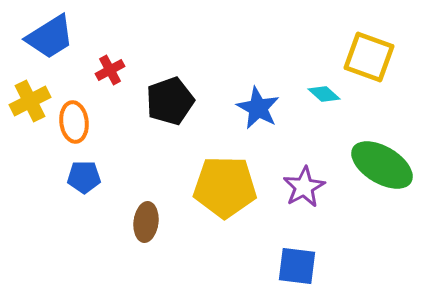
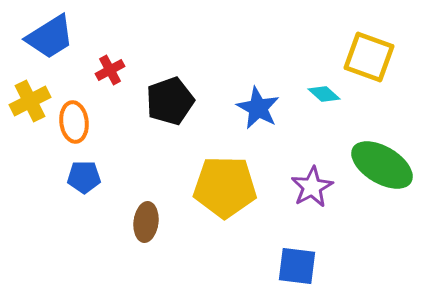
purple star: moved 8 px right
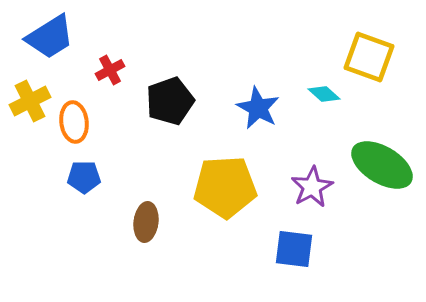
yellow pentagon: rotated 4 degrees counterclockwise
blue square: moved 3 px left, 17 px up
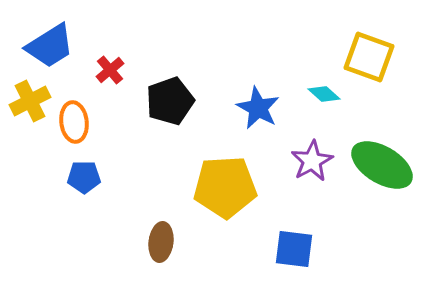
blue trapezoid: moved 9 px down
red cross: rotated 12 degrees counterclockwise
purple star: moved 26 px up
brown ellipse: moved 15 px right, 20 px down
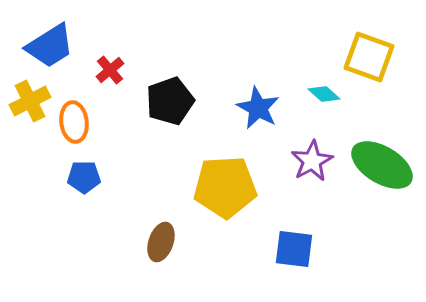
brown ellipse: rotated 12 degrees clockwise
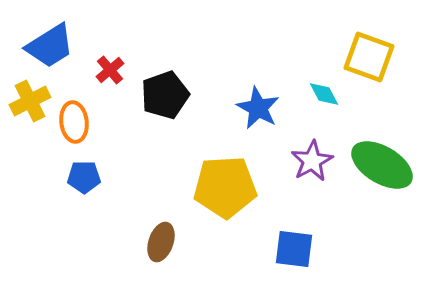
cyan diamond: rotated 20 degrees clockwise
black pentagon: moved 5 px left, 6 px up
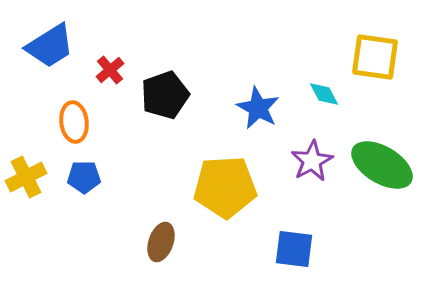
yellow square: moved 6 px right; rotated 12 degrees counterclockwise
yellow cross: moved 4 px left, 76 px down
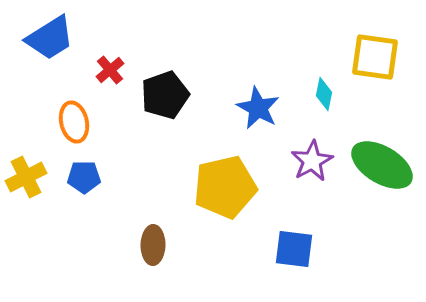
blue trapezoid: moved 8 px up
cyan diamond: rotated 40 degrees clockwise
orange ellipse: rotated 6 degrees counterclockwise
yellow pentagon: rotated 10 degrees counterclockwise
brown ellipse: moved 8 px left, 3 px down; rotated 18 degrees counterclockwise
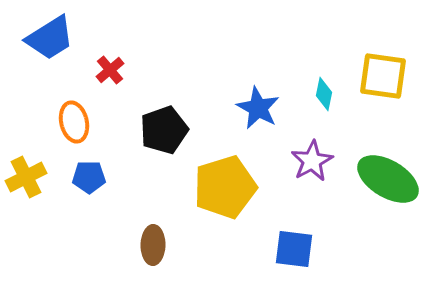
yellow square: moved 8 px right, 19 px down
black pentagon: moved 1 px left, 35 px down
green ellipse: moved 6 px right, 14 px down
blue pentagon: moved 5 px right
yellow pentagon: rotated 4 degrees counterclockwise
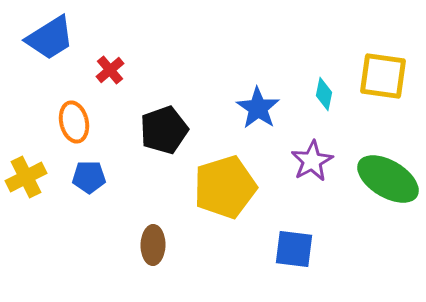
blue star: rotated 6 degrees clockwise
